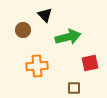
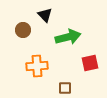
brown square: moved 9 px left
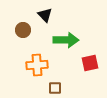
green arrow: moved 2 px left, 3 px down; rotated 15 degrees clockwise
orange cross: moved 1 px up
brown square: moved 10 px left
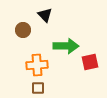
green arrow: moved 6 px down
red square: moved 1 px up
brown square: moved 17 px left
